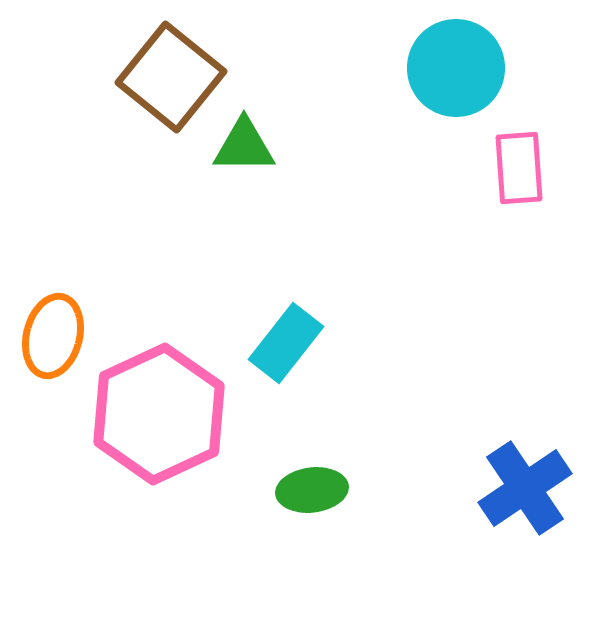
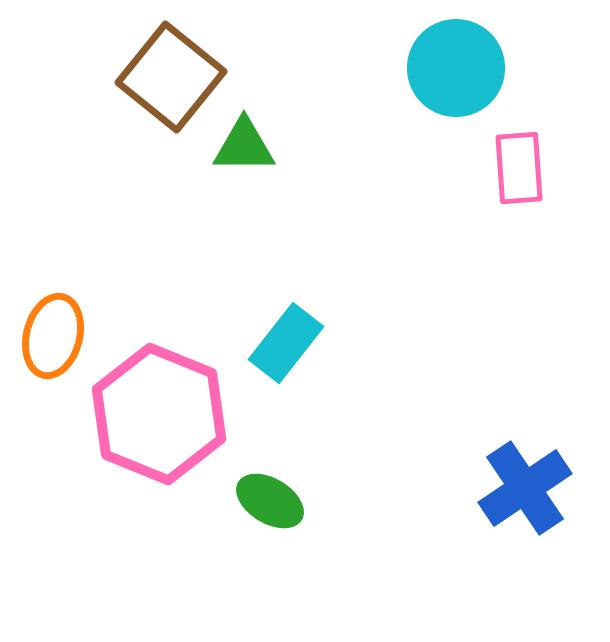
pink hexagon: rotated 13 degrees counterclockwise
green ellipse: moved 42 px left, 11 px down; rotated 38 degrees clockwise
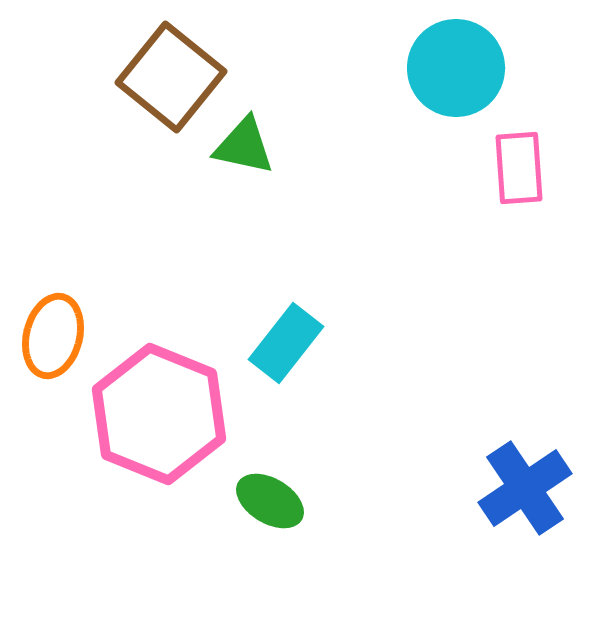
green triangle: rotated 12 degrees clockwise
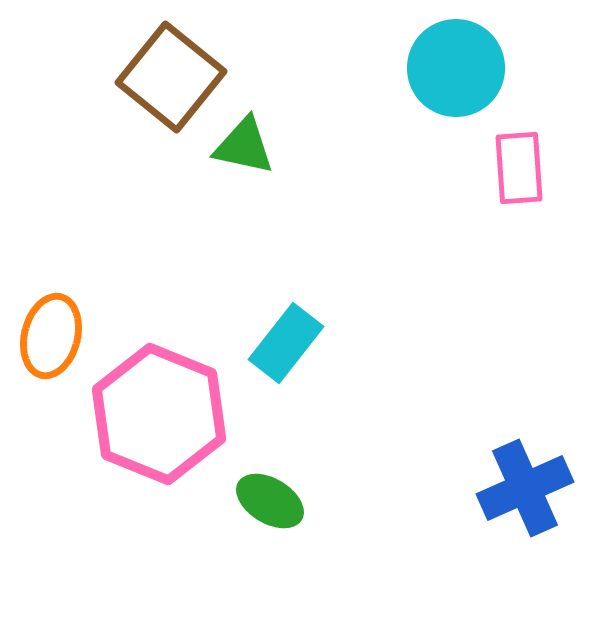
orange ellipse: moved 2 px left
blue cross: rotated 10 degrees clockwise
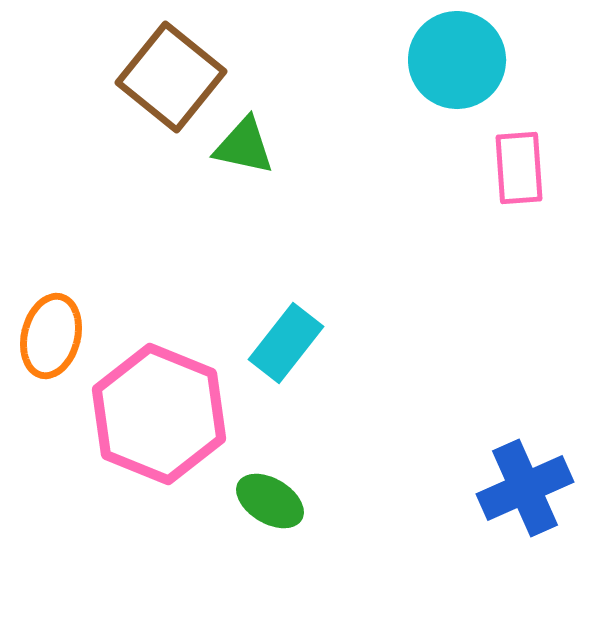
cyan circle: moved 1 px right, 8 px up
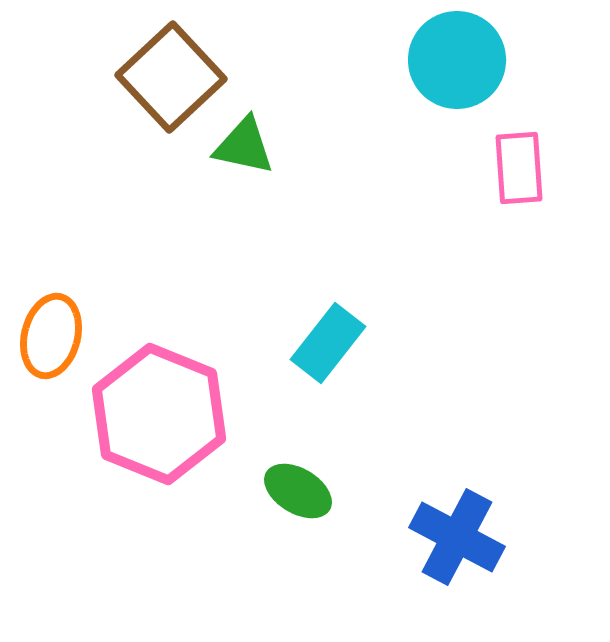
brown square: rotated 8 degrees clockwise
cyan rectangle: moved 42 px right
blue cross: moved 68 px left, 49 px down; rotated 38 degrees counterclockwise
green ellipse: moved 28 px right, 10 px up
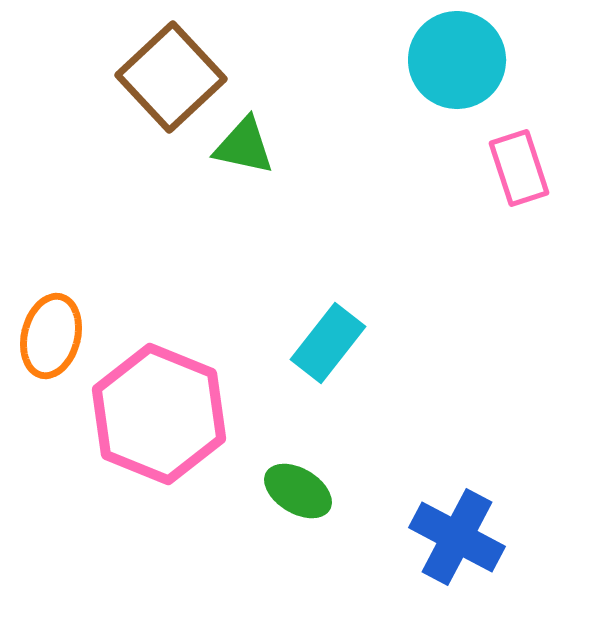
pink rectangle: rotated 14 degrees counterclockwise
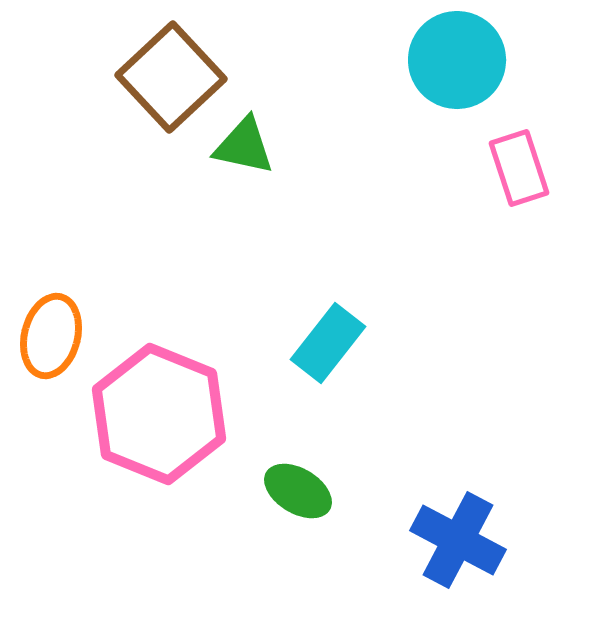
blue cross: moved 1 px right, 3 px down
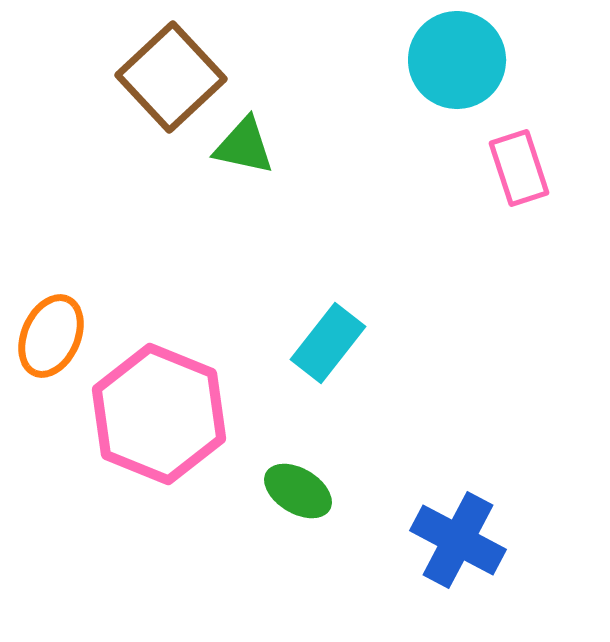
orange ellipse: rotated 10 degrees clockwise
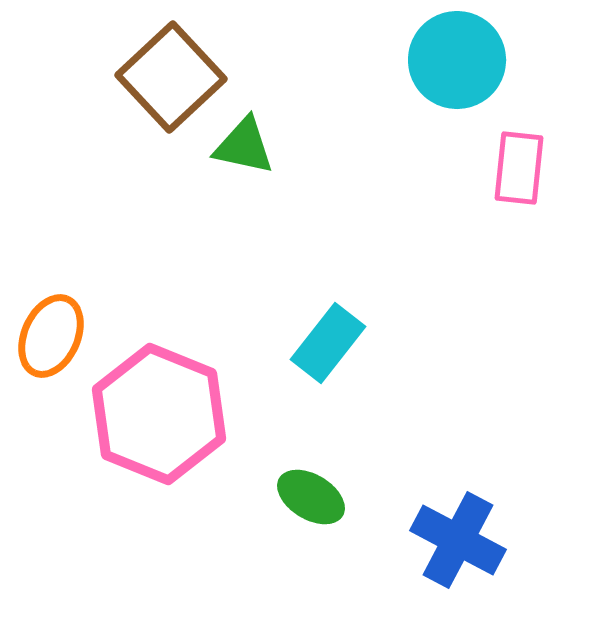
pink rectangle: rotated 24 degrees clockwise
green ellipse: moved 13 px right, 6 px down
